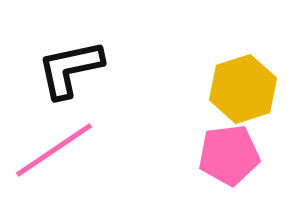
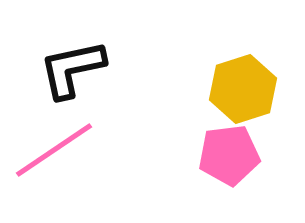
black L-shape: moved 2 px right
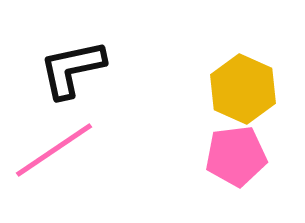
yellow hexagon: rotated 18 degrees counterclockwise
pink pentagon: moved 7 px right, 1 px down
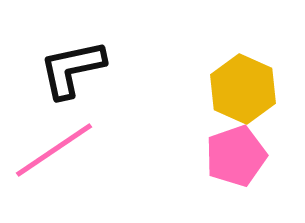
pink pentagon: rotated 12 degrees counterclockwise
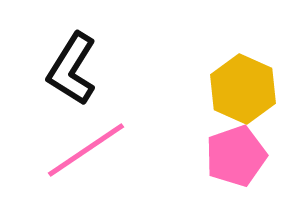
black L-shape: rotated 46 degrees counterclockwise
pink line: moved 32 px right
